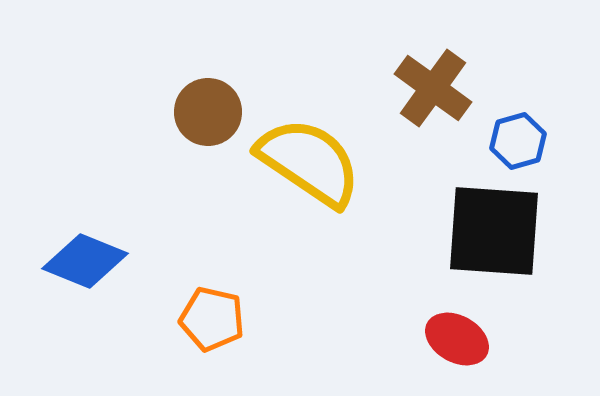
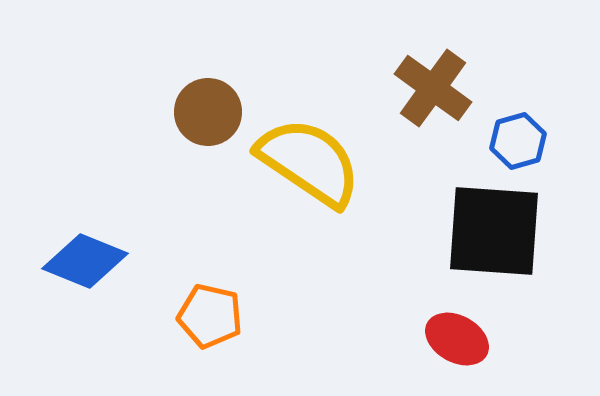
orange pentagon: moved 2 px left, 3 px up
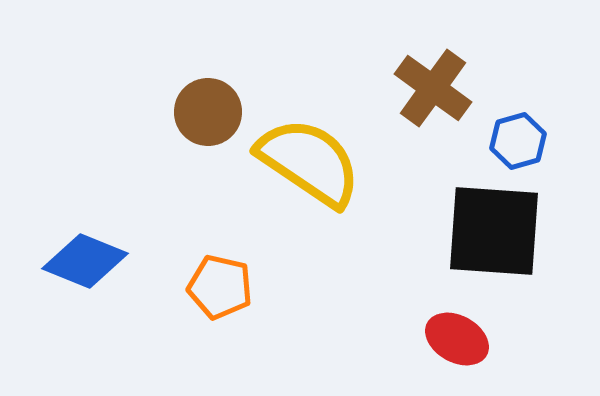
orange pentagon: moved 10 px right, 29 px up
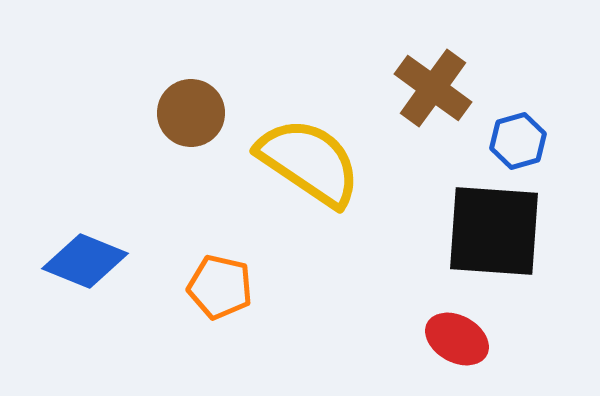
brown circle: moved 17 px left, 1 px down
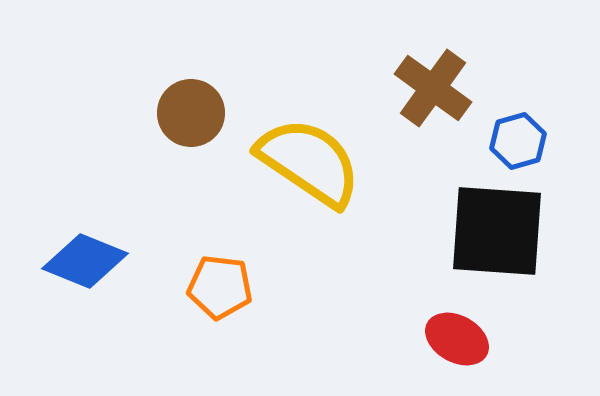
black square: moved 3 px right
orange pentagon: rotated 6 degrees counterclockwise
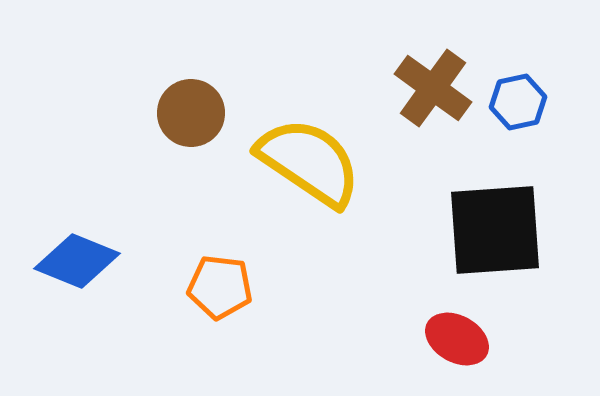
blue hexagon: moved 39 px up; rotated 4 degrees clockwise
black square: moved 2 px left, 1 px up; rotated 8 degrees counterclockwise
blue diamond: moved 8 px left
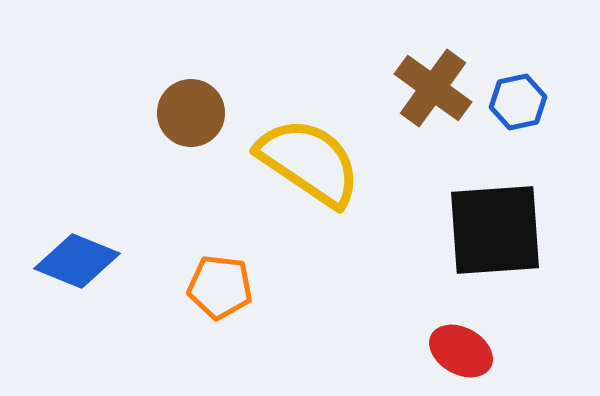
red ellipse: moved 4 px right, 12 px down
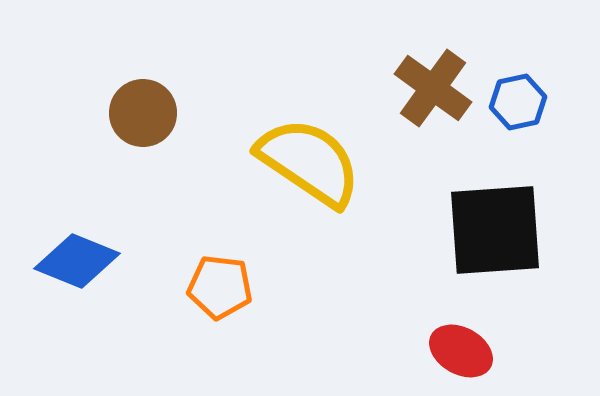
brown circle: moved 48 px left
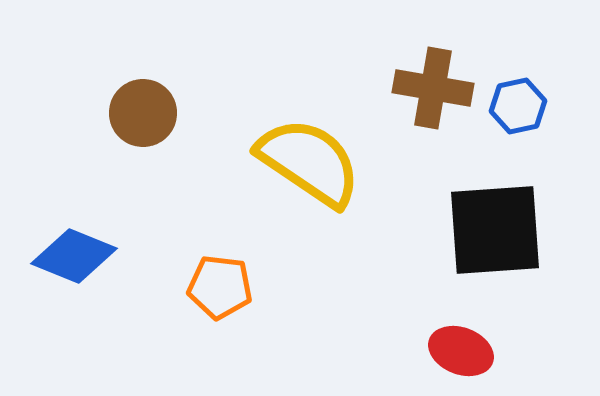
brown cross: rotated 26 degrees counterclockwise
blue hexagon: moved 4 px down
blue diamond: moved 3 px left, 5 px up
red ellipse: rotated 8 degrees counterclockwise
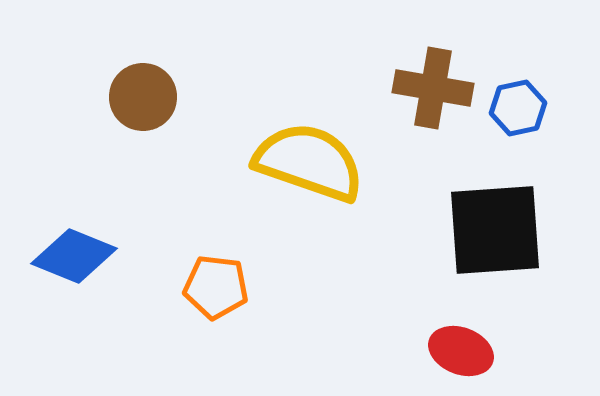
blue hexagon: moved 2 px down
brown circle: moved 16 px up
yellow semicircle: rotated 15 degrees counterclockwise
orange pentagon: moved 4 px left
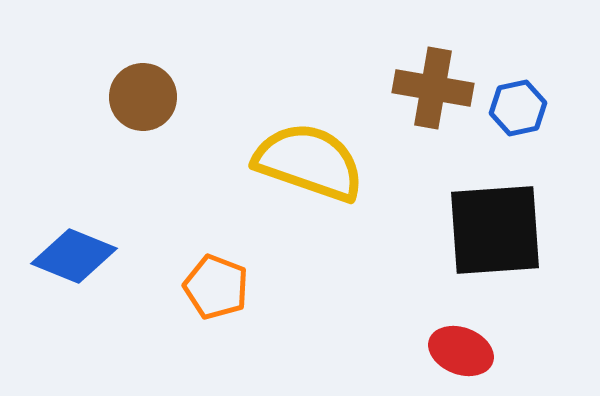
orange pentagon: rotated 14 degrees clockwise
